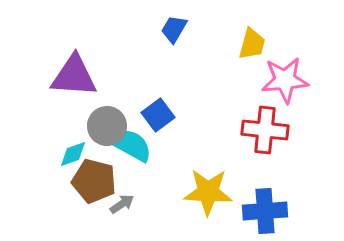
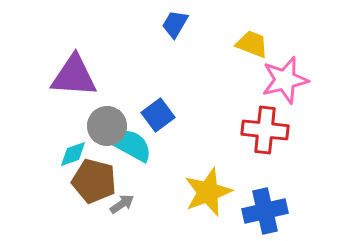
blue trapezoid: moved 1 px right, 5 px up
yellow trapezoid: rotated 84 degrees counterclockwise
pink star: rotated 9 degrees counterclockwise
yellow star: rotated 24 degrees counterclockwise
blue cross: rotated 9 degrees counterclockwise
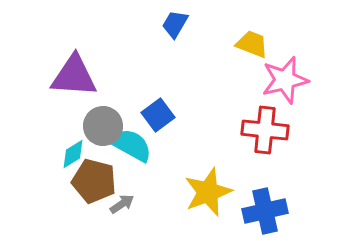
gray circle: moved 4 px left
cyan diamond: rotated 12 degrees counterclockwise
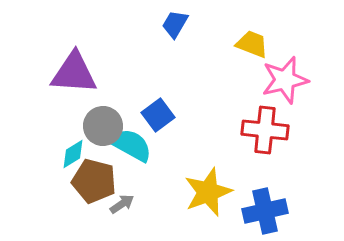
purple triangle: moved 3 px up
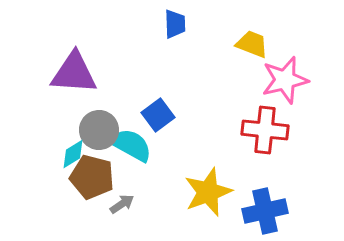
blue trapezoid: rotated 148 degrees clockwise
gray circle: moved 4 px left, 4 px down
brown pentagon: moved 2 px left, 4 px up
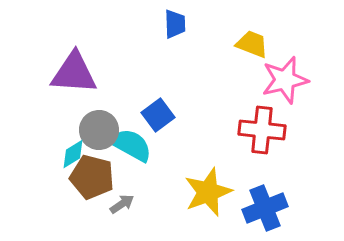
red cross: moved 3 px left
blue cross: moved 3 px up; rotated 9 degrees counterclockwise
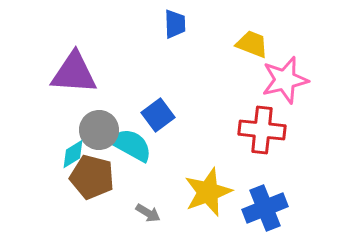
gray arrow: moved 26 px right, 9 px down; rotated 65 degrees clockwise
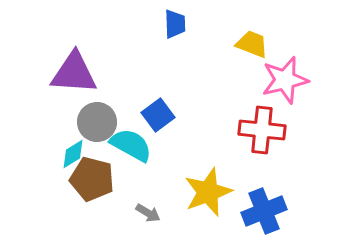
gray circle: moved 2 px left, 8 px up
brown pentagon: moved 2 px down
blue cross: moved 1 px left, 3 px down
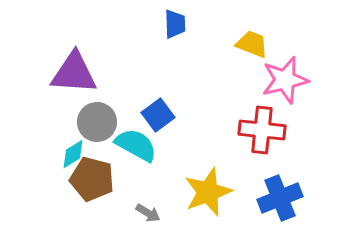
cyan semicircle: moved 5 px right
blue cross: moved 16 px right, 13 px up
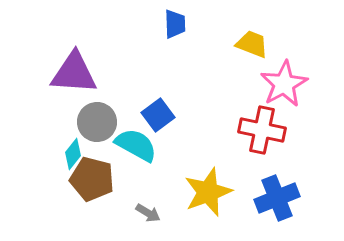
pink star: moved 1 px left, 4 px down; rotated 15 degrees counterclockwise
red cross: rotated 6 degrees clockwise
cyan diamond: rotated 20 degrees counterclockwise
blue cross: moved 3 px left
